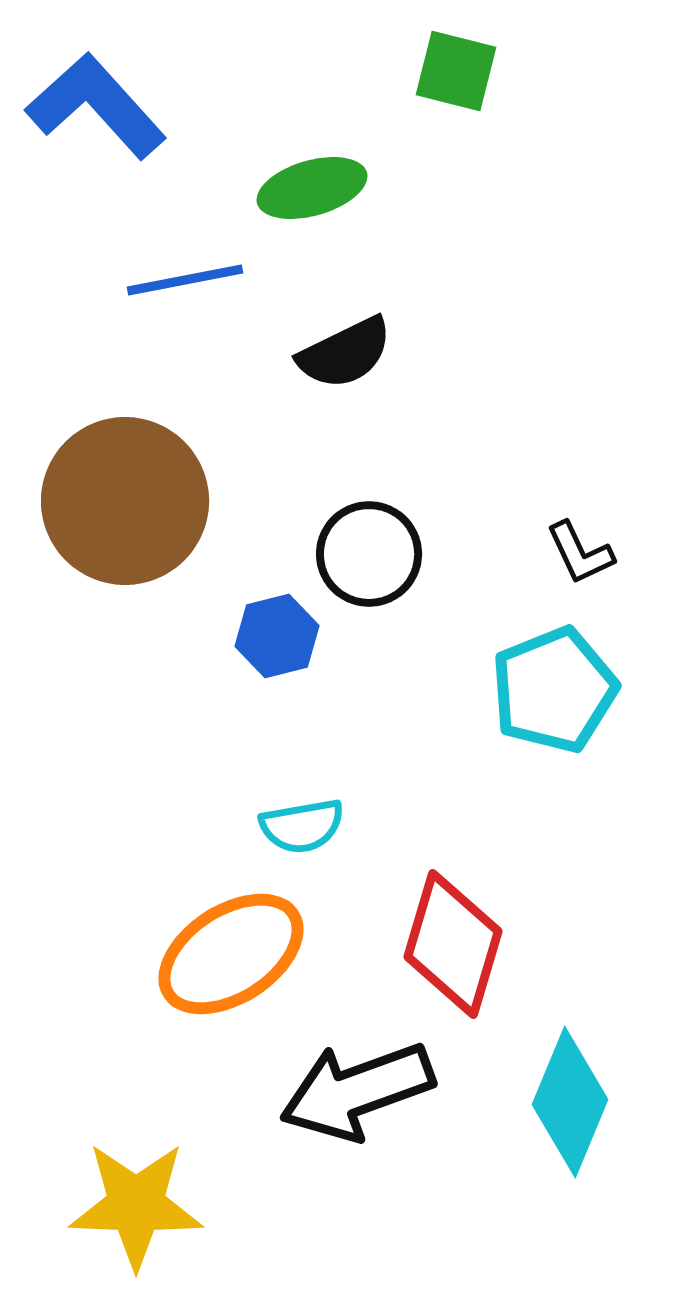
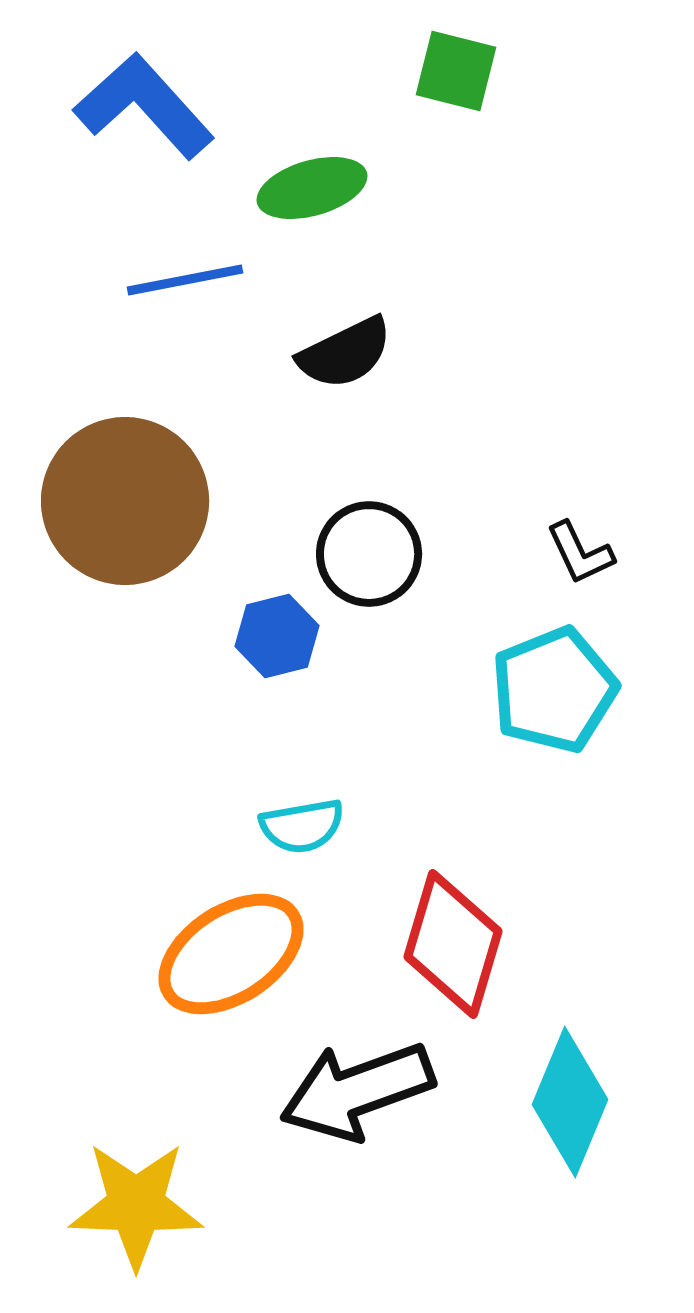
blue L-shape: moved 48 px right
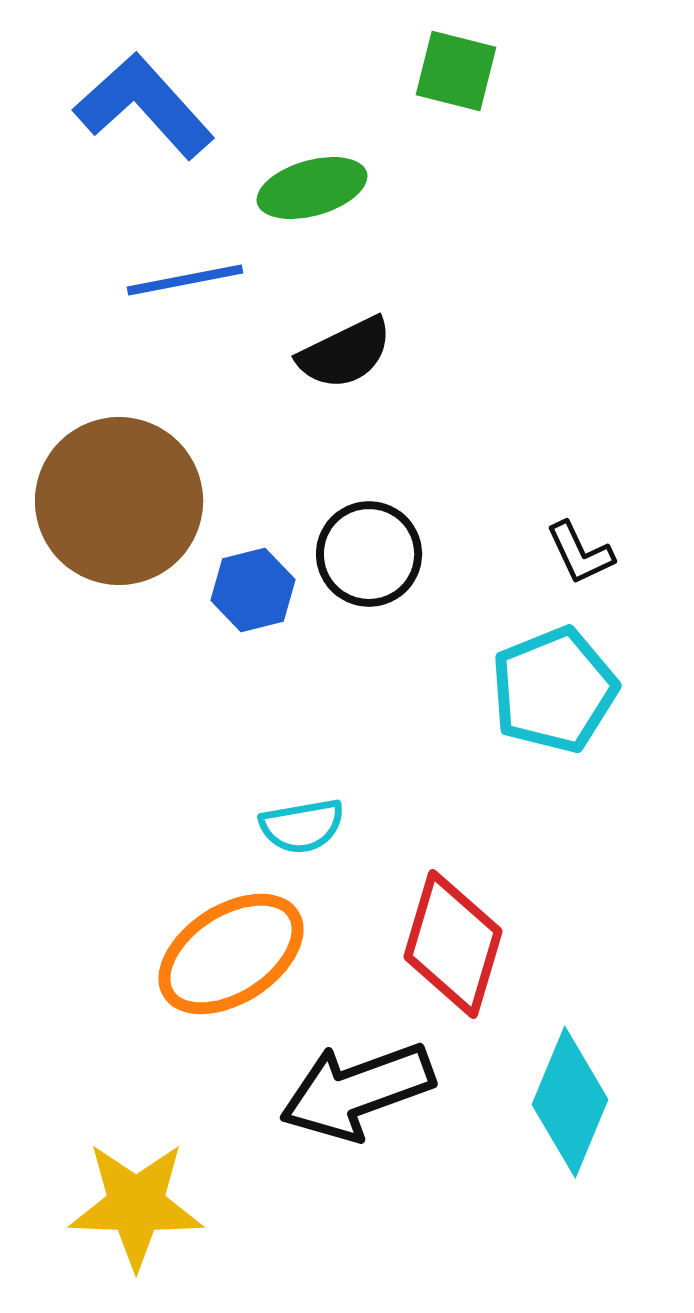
brown circle: moved 6 px left
blue hexagon: moved 24 px left, 46 px up
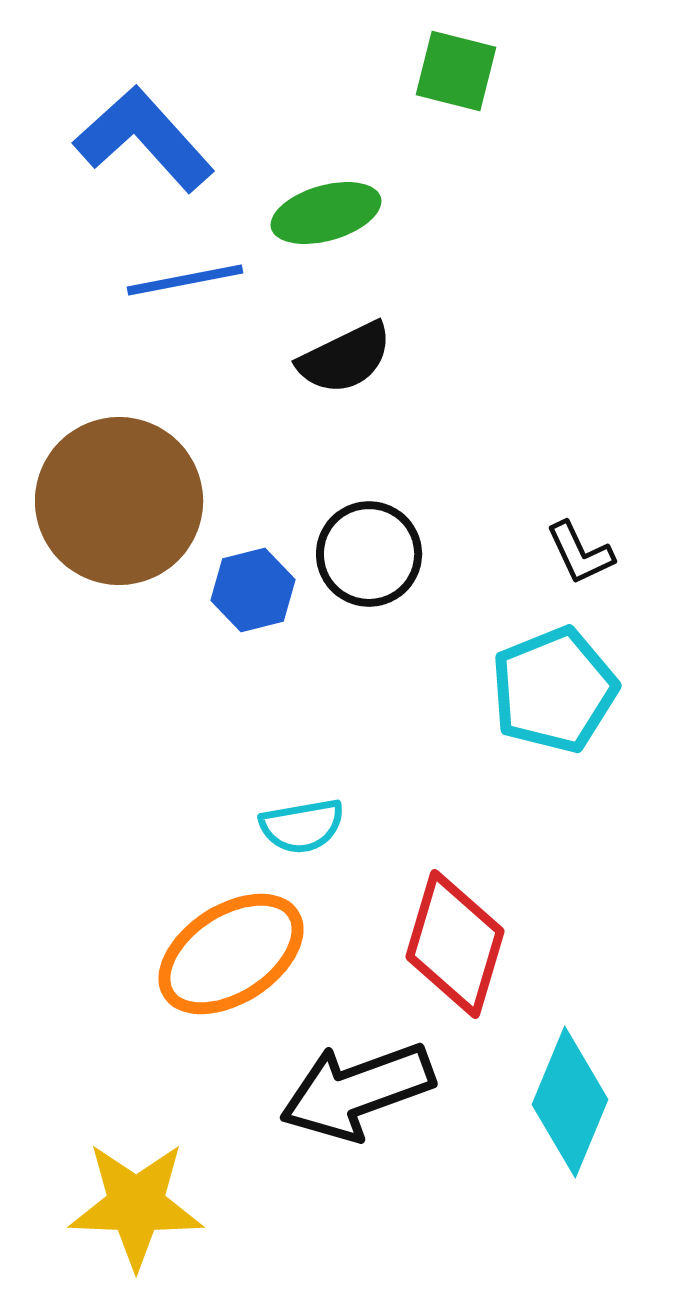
blue L-shape: moved 33 px down
green ellipse: moved 14 px right, 25 px down
black semicircle: moved 5 px down
red diamond: moved 2 px right
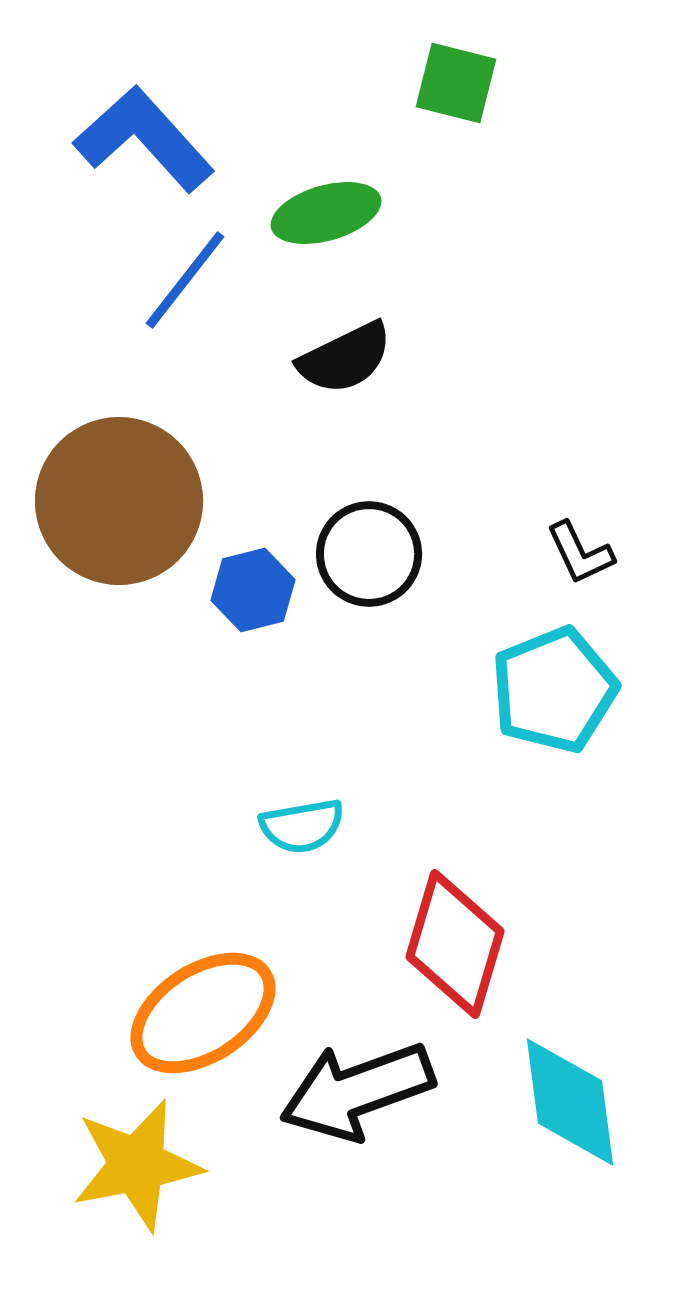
green square: moved 12 px down
blue line: rotated 41 degrees counterclockwise
orange ellipse: moved 28 px left, 59 px down
cyan diamond: rotated 30 degrees counterclockwise
yellow star: moved 1 px right, 40 px up; rotated 13 degrees counterclockwise
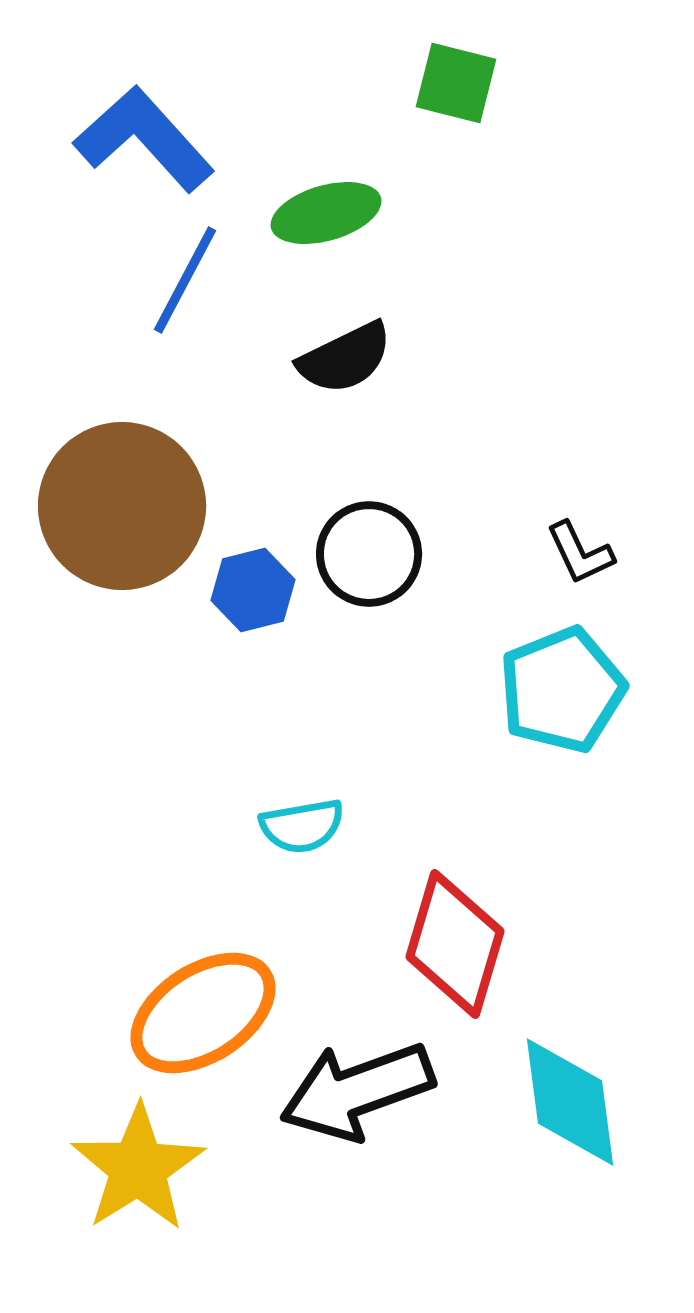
blue line: rotated 10 degrees counterclockwise
brown circle: moved 3 px right, 5 px down
cyan pentagon: moved 8 px right
yellow star: moved 1 px right, 3 px down; rotated 21 degrees counterclockwise
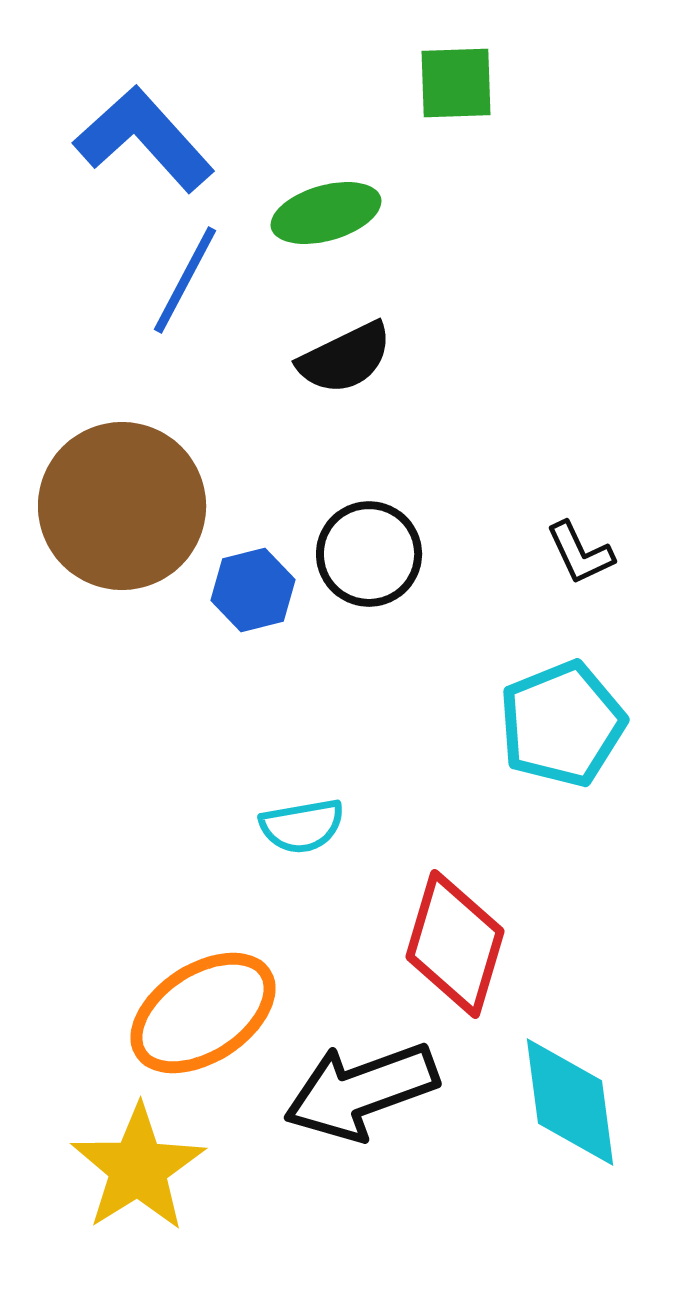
green square: rotated 16 degrees counterclockwise
cyan pentagon: moved 34 px down
black arrow: moved 4 px right
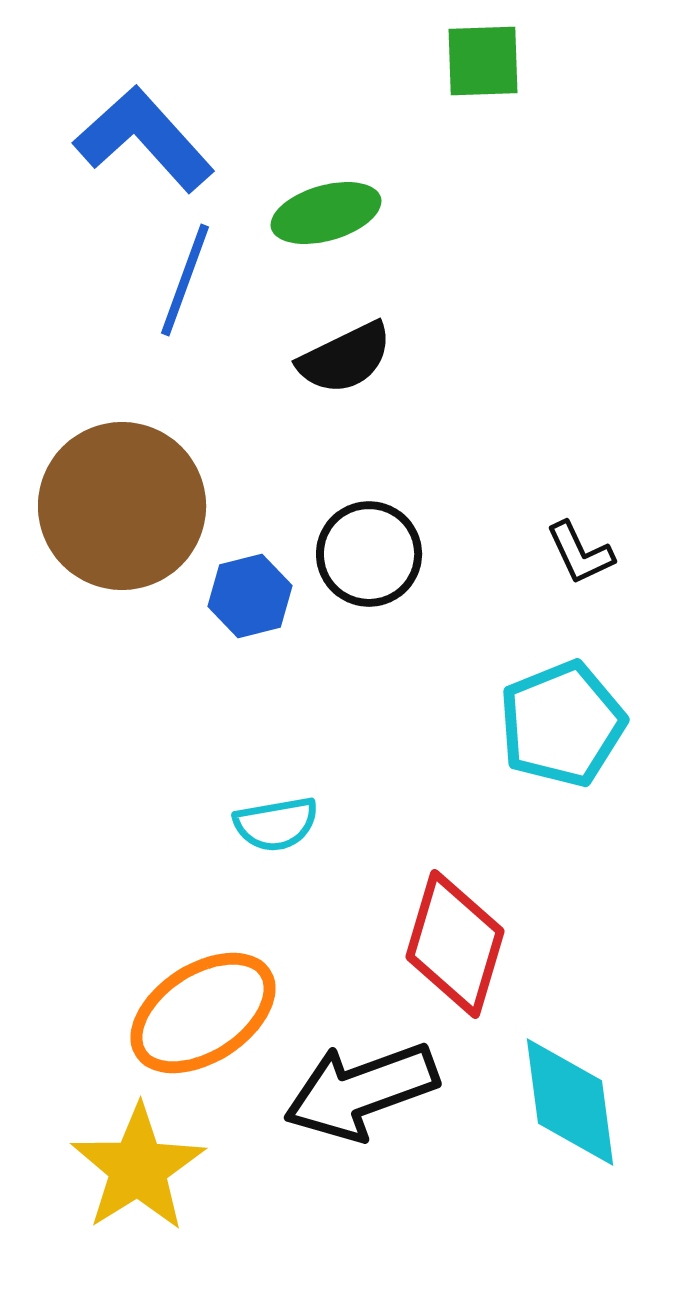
green square: moved 27 px right, 22 px up
blue line: rotated 8 degrees counterclockwise
blue hexagon: moved 3 px left, 6 px down
cyan semicircle: moved 26 px left, 2 px up
